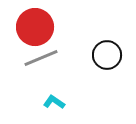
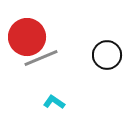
red circle: moved 8 px left, 10 px down
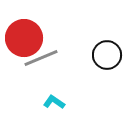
red circle: moved 3 px left, 1 px down
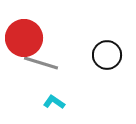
gray line: moved 5 px down; rotated 40 degrees clockwise
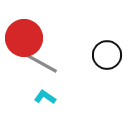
gray line: rotated 12 degrees clockwise
cyan L-shape: moved 9 px left, 5 px up
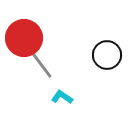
gray line: moved 1 px left; rotated 24 degrees clockwise
cyan L-shape: moved 17 px right
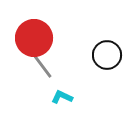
red circle: moved 10 px right
cyan L-shape: rotated 10 degrees counterclockwise
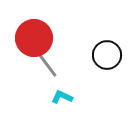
gray line: moved 5 px right, 1 px up
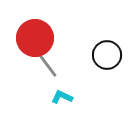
red circle: moved 1 px right
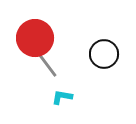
black circle: moved 3 px left, 1 px up
cyan L-shape: rotated 15 degrees counterclockwise
